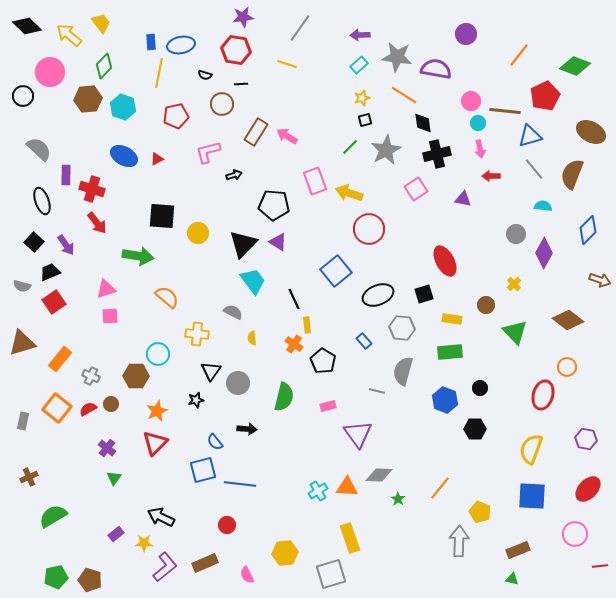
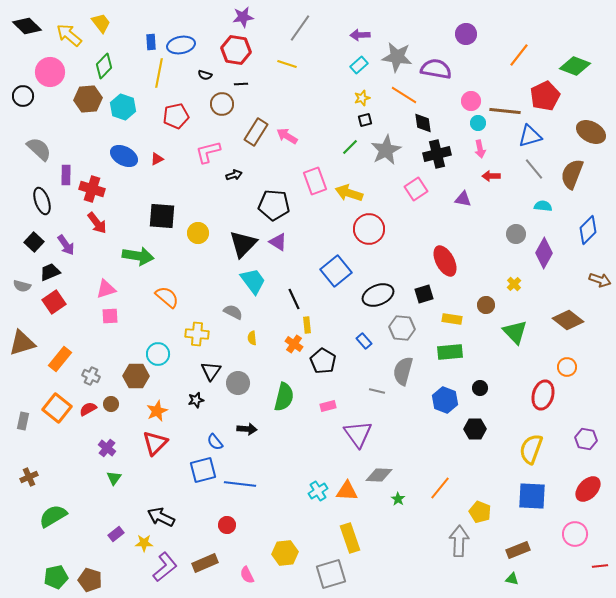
orange triangle at (347, 487): moved 4 px down
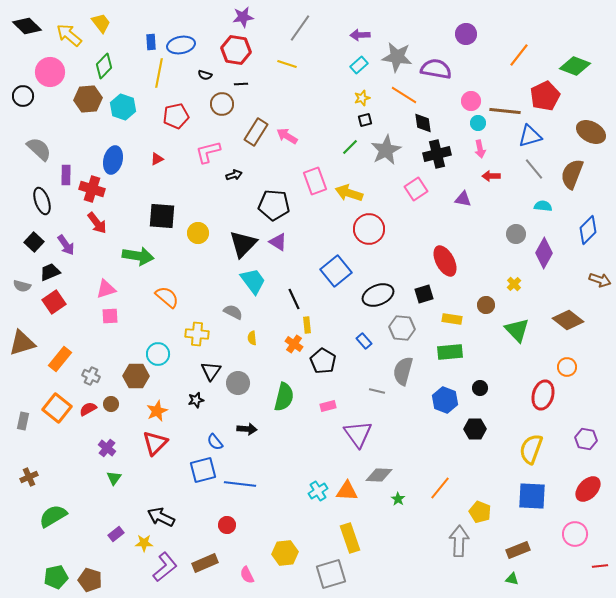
blue ellipse at (124, 156): moved 11 px left, 4 px down; rotated 76 degrees clockwise
green triangle at (515, 332): moved 2 px right, 2 px up
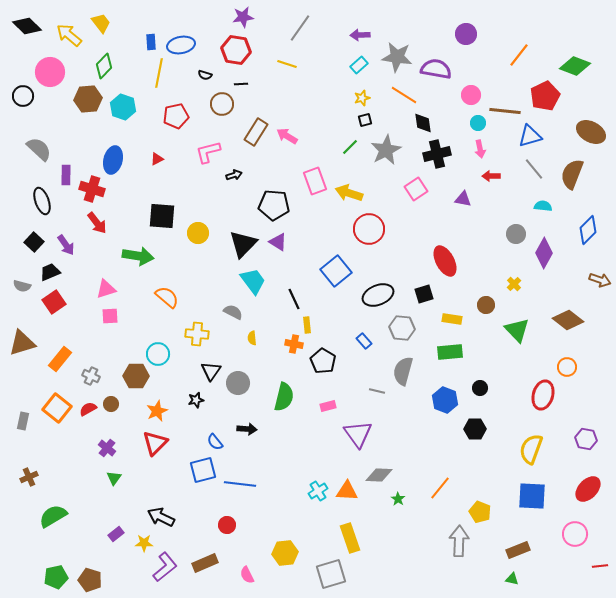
pink circle at (471, 101): moved 6 px up
orange cross at (294, 344): rotated 24 degrees counterclockwise
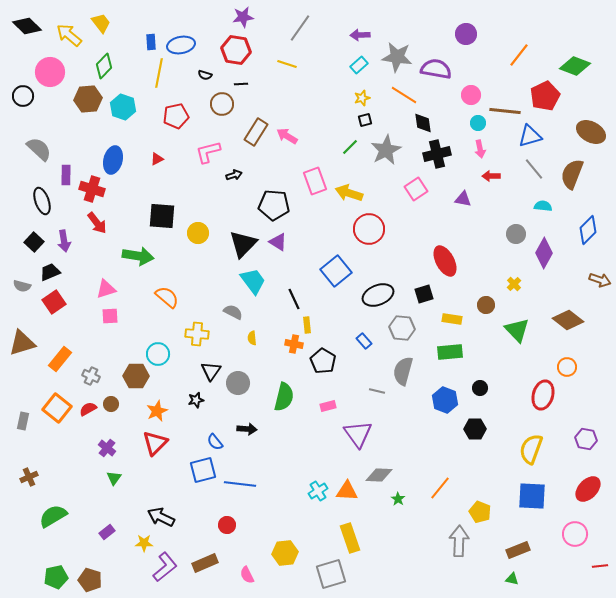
purple arrow at (66, 245): moved 2 px left, 4 px up; rotated 25 degrees clockwise
purple rectangle at (116, 534): moved 9 px left, 2 px up
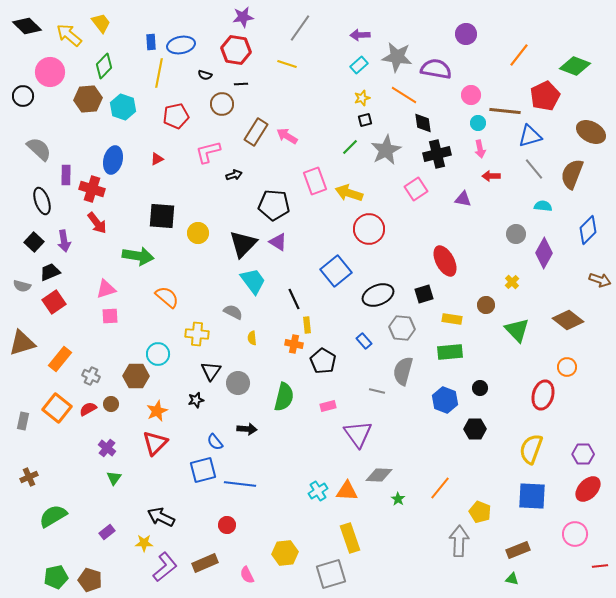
yellow cross at (514, 284): moved 2 px left, 2 px up
purple hexagon at (586, 439): moved 3 px left, 15 px down; rotated 10 degrees counterclockwise
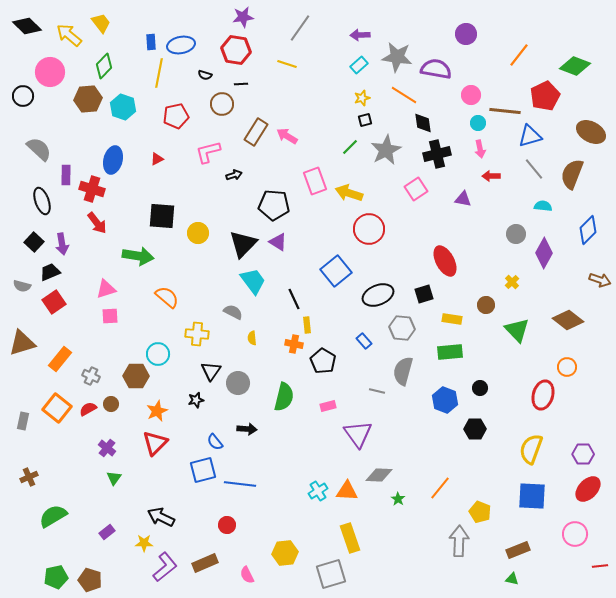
purple arrow at (64, 241): moved 2 px left, 3 px down
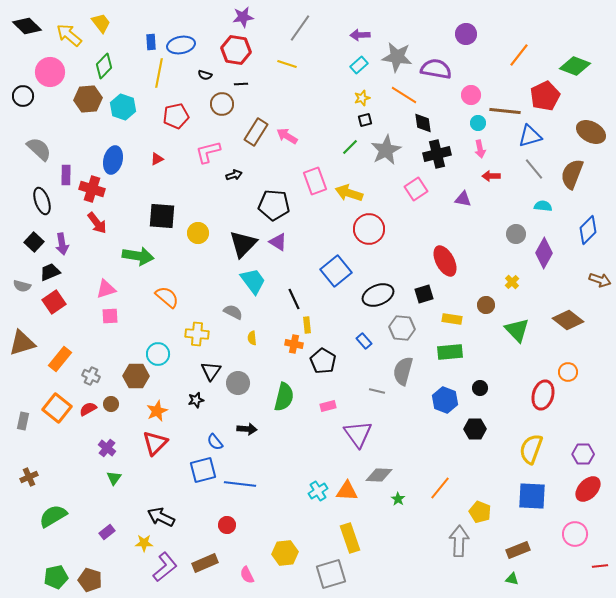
orange circle at (567, 367): moved 1 px right, 5 px down
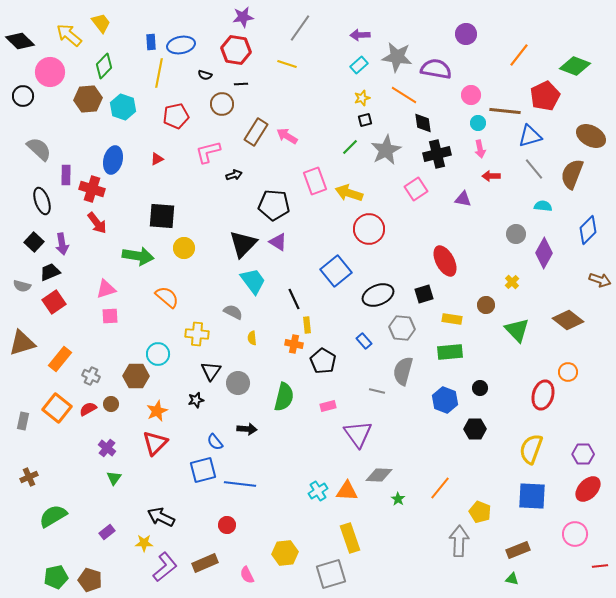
black diamond at (27, 26): moved 7 px left, 15 px down
brown ellipse at (591, 132): moved 4 px down
yellow circle at (198, 233): moved 14 px left, 15 px down
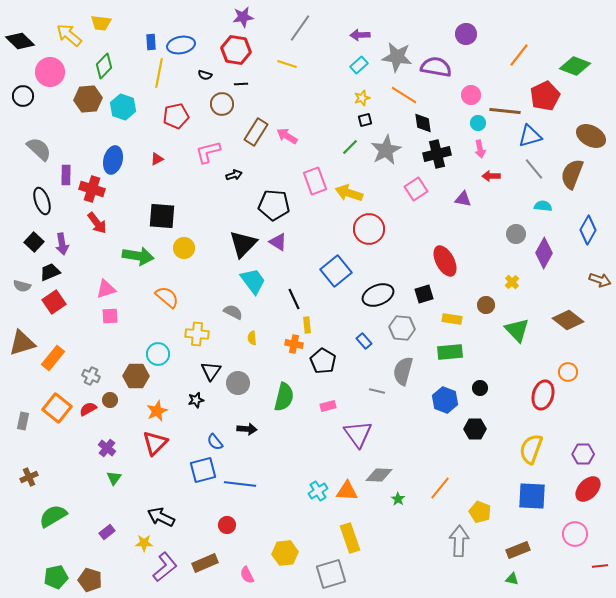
yellow trapezoid at (101, 23): rotated 135 degrees clockwise
purple semicircle at (436, 69): moved 2 px up
blue diamond at (588, 230): rotated 16 degrees counterclockwise
orange rectangle at (60, 359): moved 7 px left, 1 px up
brown circle at (111, 404): moved 1 px left, 4 px up
